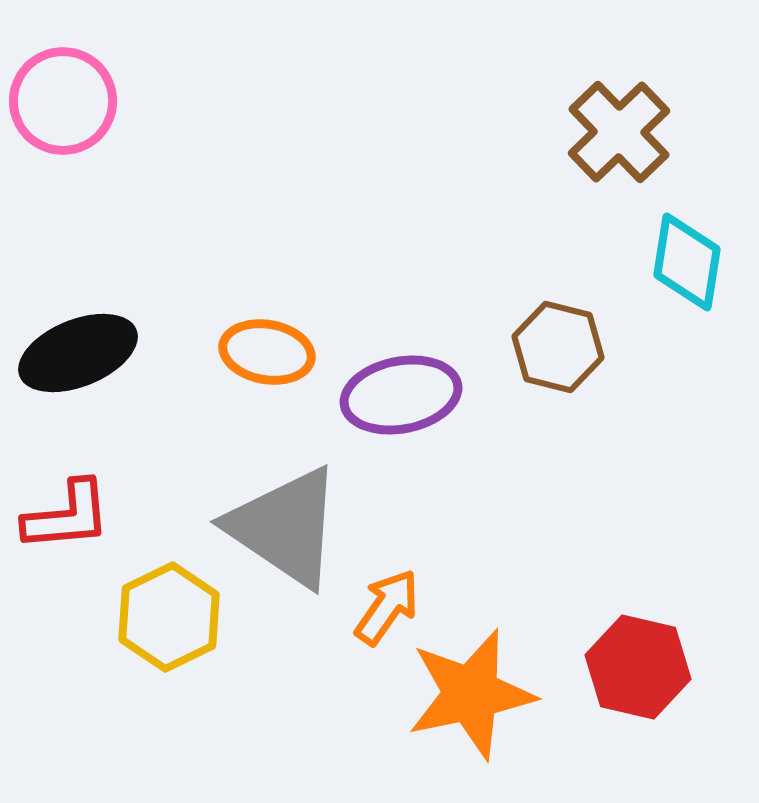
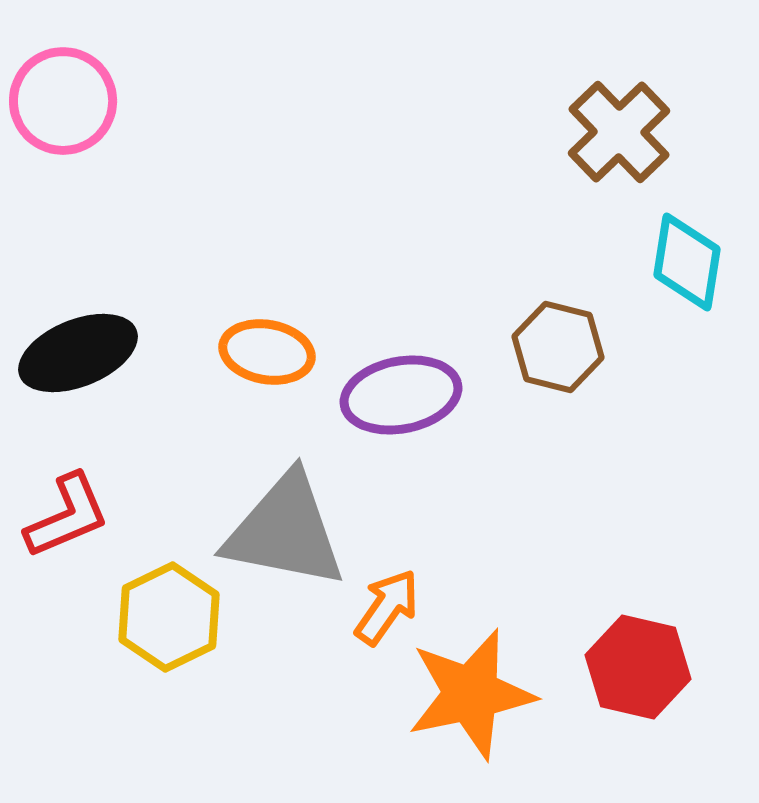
red L-shape: rotated 18 degrees counterclockwise
gray triangle: moved 4 px down; rotated 23 degrees counterclockwise
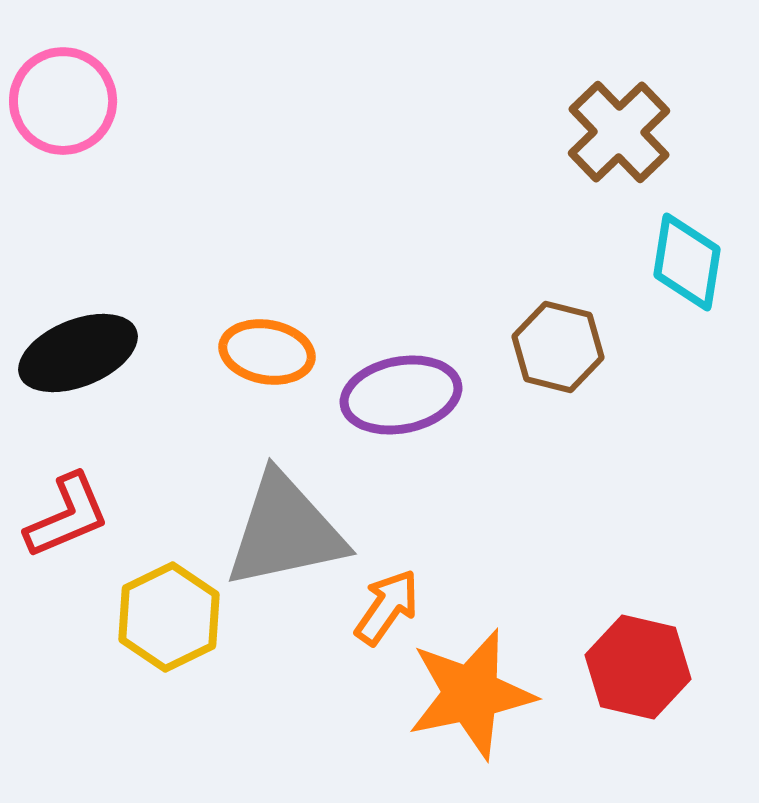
gray triangle: rotated 23 degrees counterclockwise
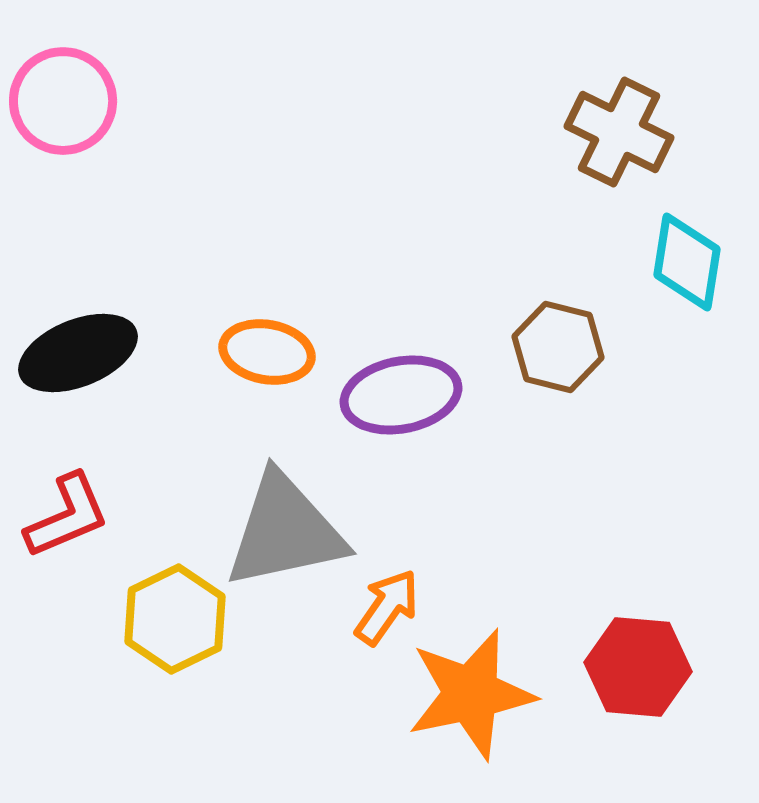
brown cross: rotated 20 degrees counterclockwise
yellow hexagon: moved 6 px right, 2 px down
red hexagon: rotated 8 degrees counterclockwise
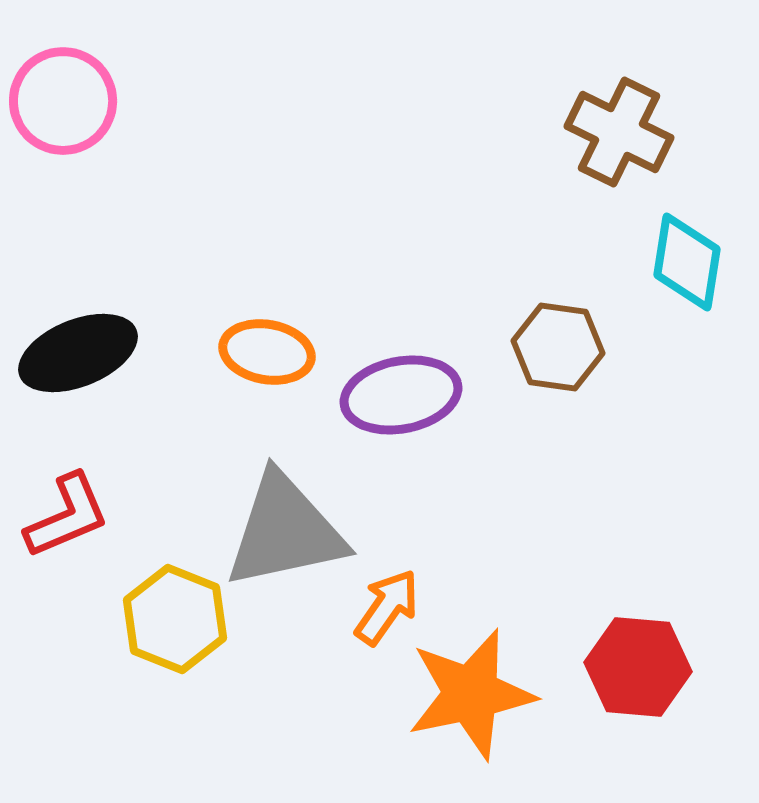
brown hexagon: rotated 6 degrees counterclockwise
yellow hexagon: rotated 12 degrees counterclockwise
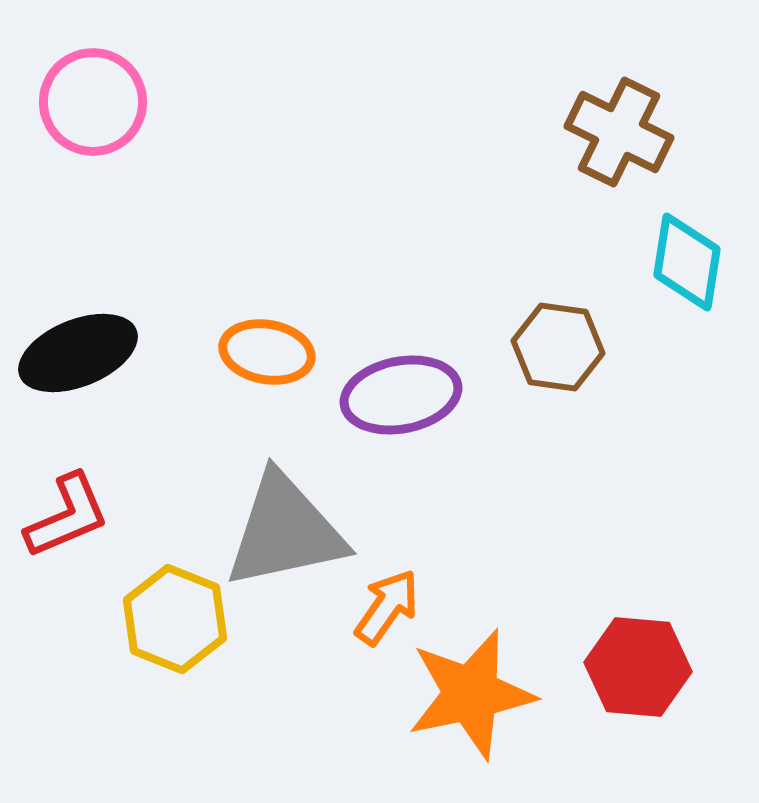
pink circle: moved 30 px right, 1 px down
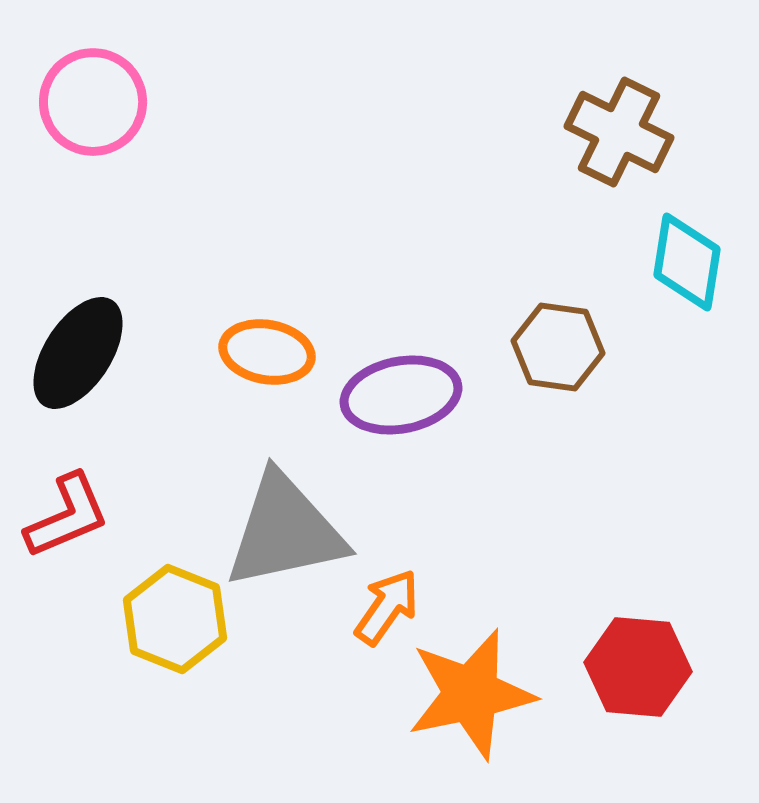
black ellipse: rotated 35 degrees counterclockwise
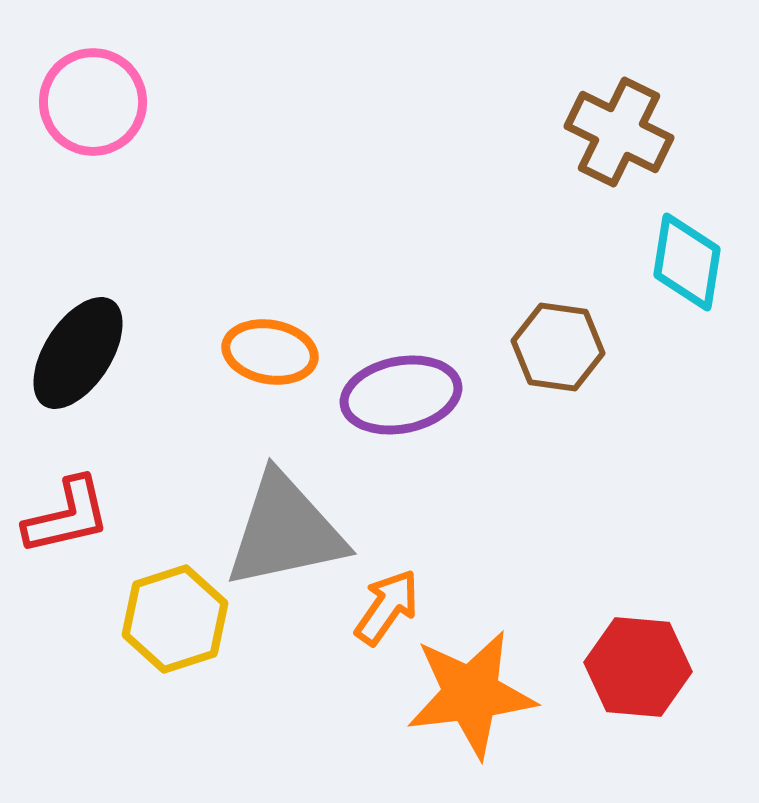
orange ellipse: moved 3 px right
red L-shape: rotated 10 degrees clockwise
yellow hexagon: rotated 20 degrees clockwise
orange star: rotated 5 degrees clockwise
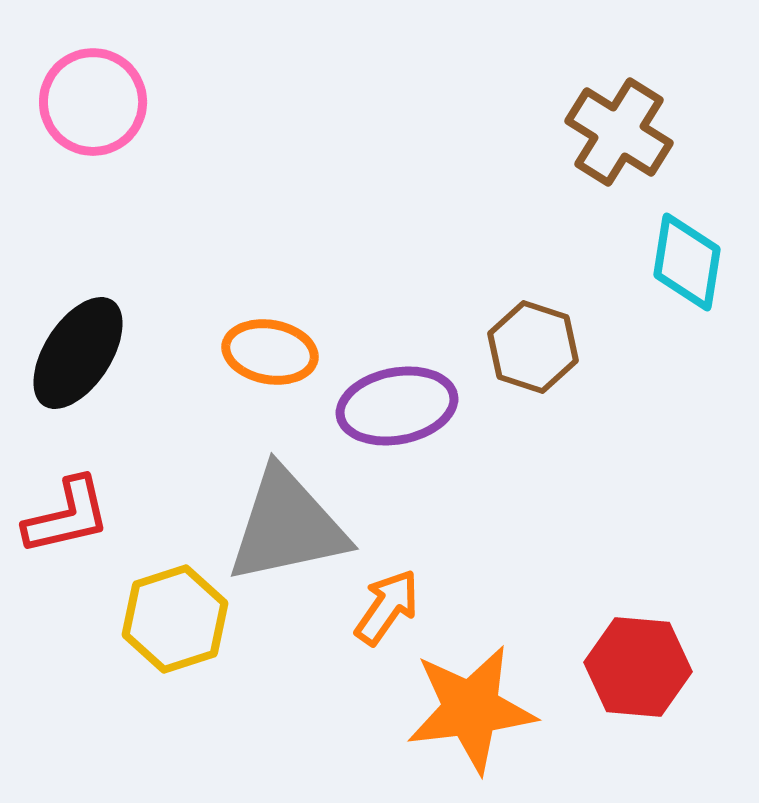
brown cross: rotated 6 degrees clockwise
brown hexagon: moved 25 px left; rotated 10 degrees clockwise
purple ellipse: moved 4 px left, 11 px down
gray triangle: moved 2 px right, 5 px up
orange star: moved 15 px down
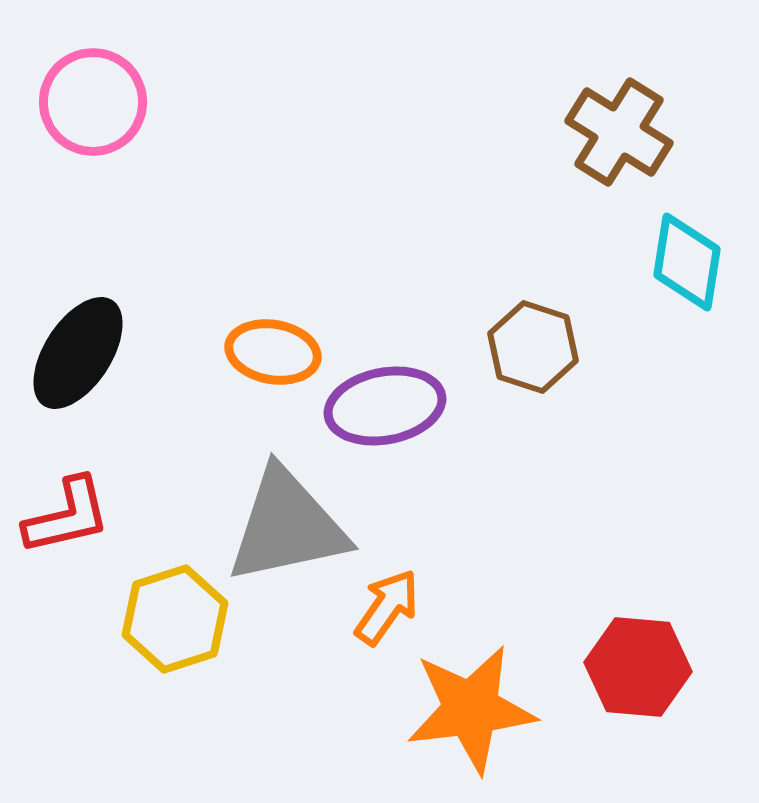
orange ellipse: moved 3 px right
purple ellipse: moved 12 px left
